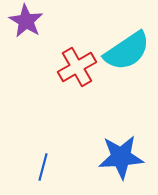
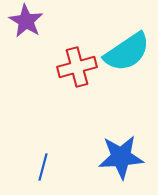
cyan semicircle: moved 1 px down
red cross: rotated 15 degrees clockwise
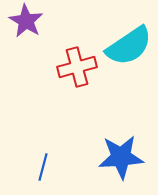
cyan semicircle: moved 2 px right, 6 px up
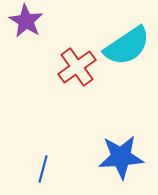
cyan semicircle: moved 2 px left
red cross: rotated 21 degrees counterclockwise
blue line: moved 2 px down
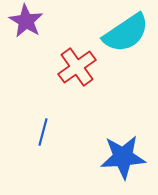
cyan semicircle: moved 1 px left, 13 px up
blue star: moved 2 px right
blue line: moved 37 px up
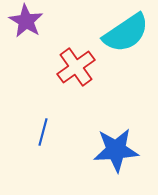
red cross: moved 1 px left
blue star: moved 7 px left, 7 px up
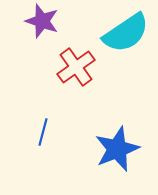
purple star: moved 16 px right; rotated 12 degrees counterclockwise
blue star: moved 1 px right, 1 px up; rotated 18 degrees counterclockwise
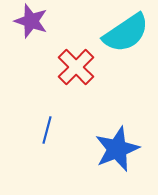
purple star: moved 11 px left
red cross: rotated 9 degrees counterclockwise
blue line: moved 4 px right, 2 px up
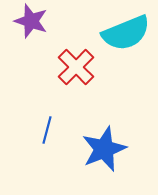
cyan semicircle: rotated 12 degrees clockwise
blue star: moved 13 px left
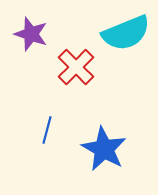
purple star: moved 13 px down
blue star: rotated 21 degrees counterclockwise
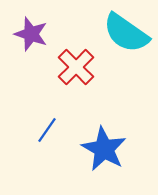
cyan semicircle: rotated 57 degrees clockwise
blue line: rotated 20 degrees clockwise
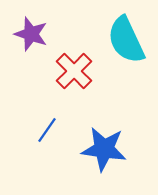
cyan semicircle: moved 7 px down; rotated 30 degrees clockwise
red cross: moved 2 px left, 4 px down
blue star: rotated 21 degrees counterclockwise
